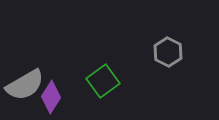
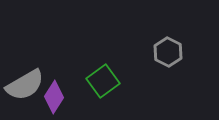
purple diamond: moved 3 px right
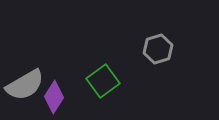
gray hexagon: moved 10 px left, 3 px up; rotated 16 degrees clockwise
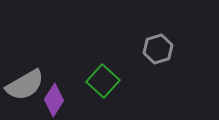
green square: rotated 12 degrees counterclockwise
purple diamond: moved 3 px down
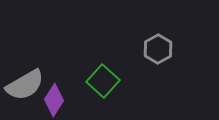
gray hexagon: rotated 12 degrees counterclockwise
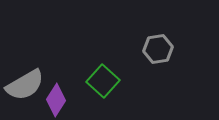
gray hexagon: rotated 20 degrees clockwise
purple diamond: moved 2 px right
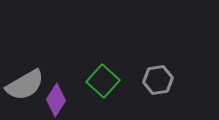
gray hexagon: moved 31 px down
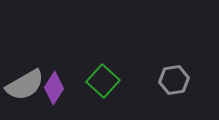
gray hexagon: moved 16 px right
purple diamond: moved 2 px left, 12 px up
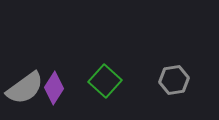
green square: moved 2 px right
gray semicircle: moved 3 px down; rotated 6 degrees counterclockwise
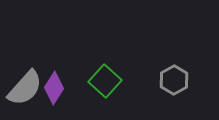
gray hexagon: rotated 20 degrees counterclockwise
gray semicircle: rotated 12 degrees counterclockwise
